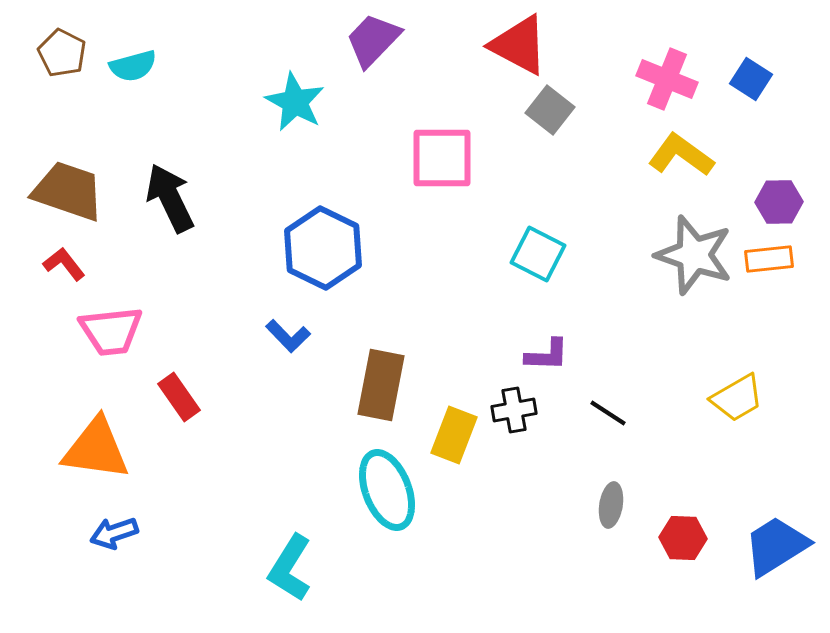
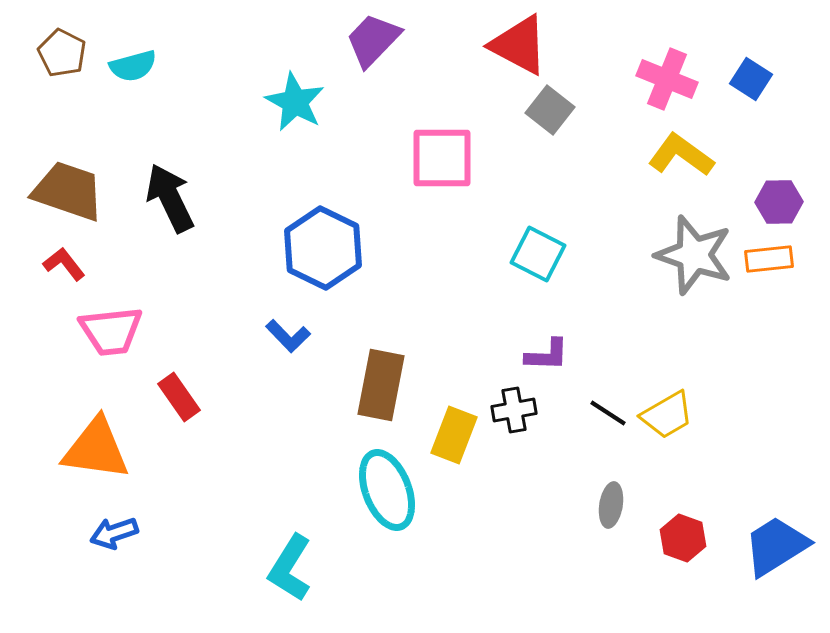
yellow trapezoid: moved 70 px left, 17 px down
red hexagon: rotated 18 degrees clockwise
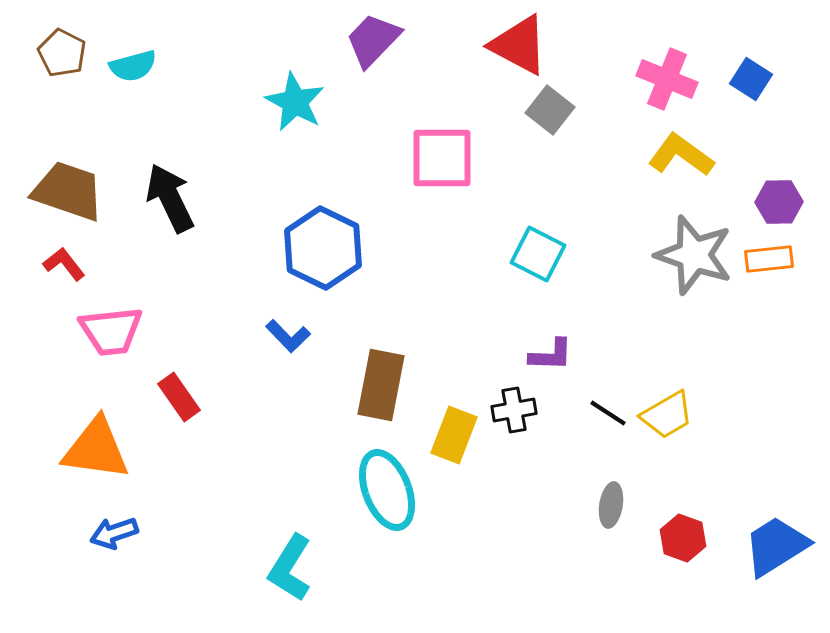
purple L-shape: moved 4 px right
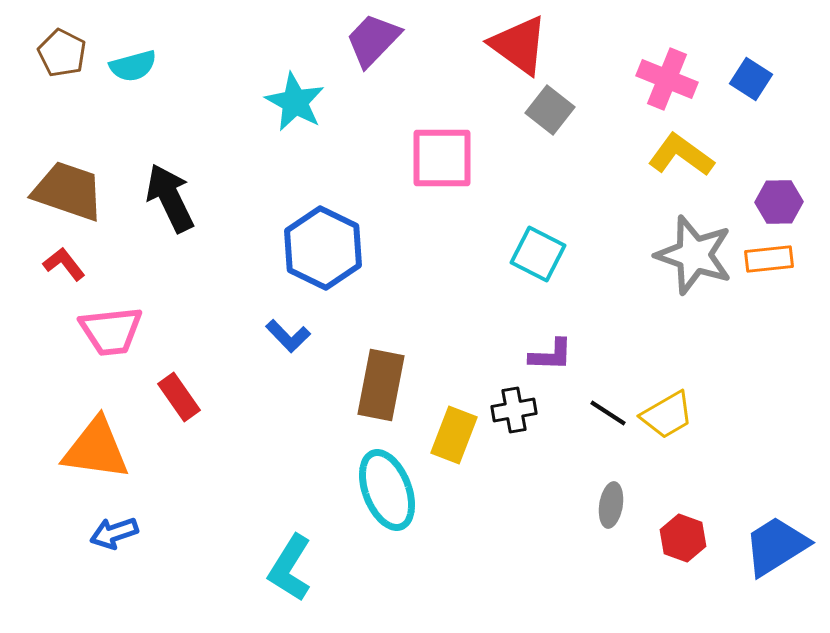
red triangle: rotated 8 degrees clockwise
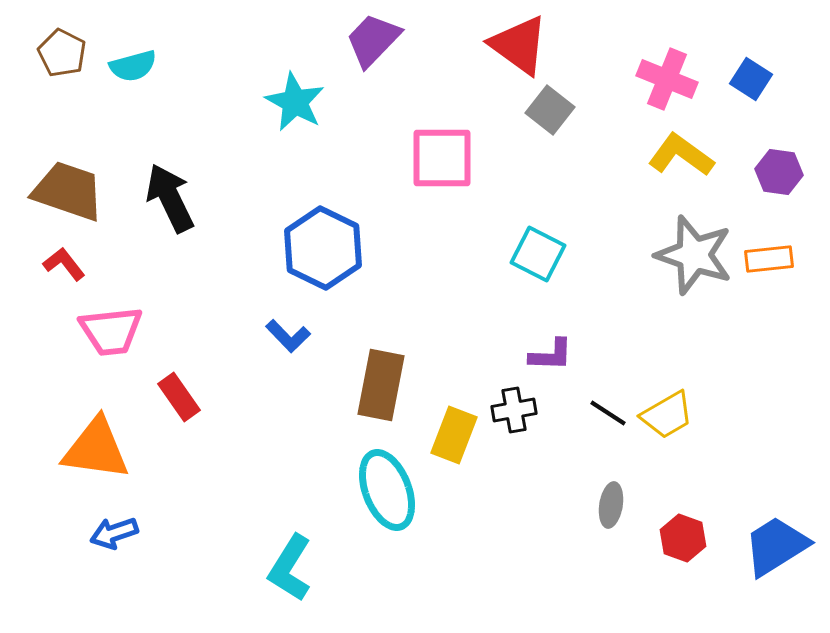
purple hexagon: moved 30 px up; rotated 9 degrees clockwise
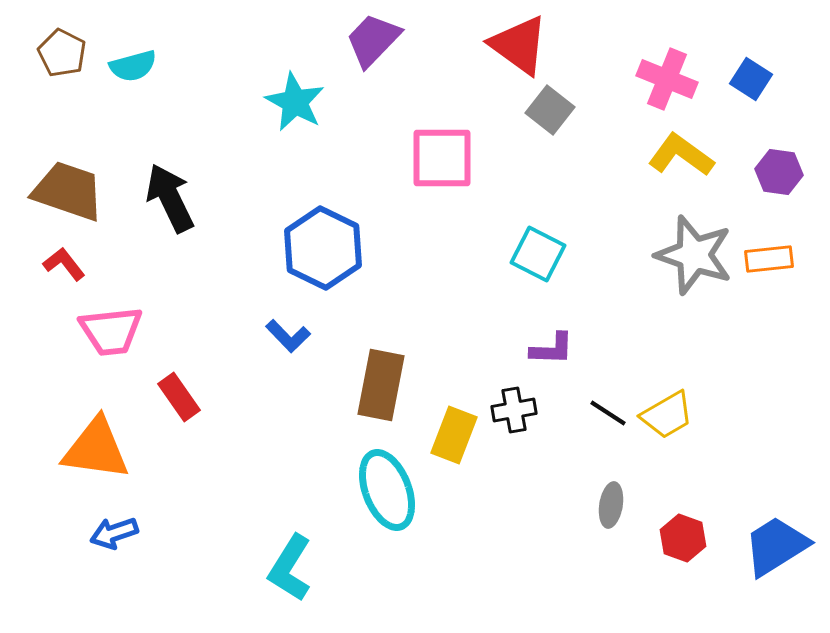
purple L-shape: moved 1 px right, 6 px up
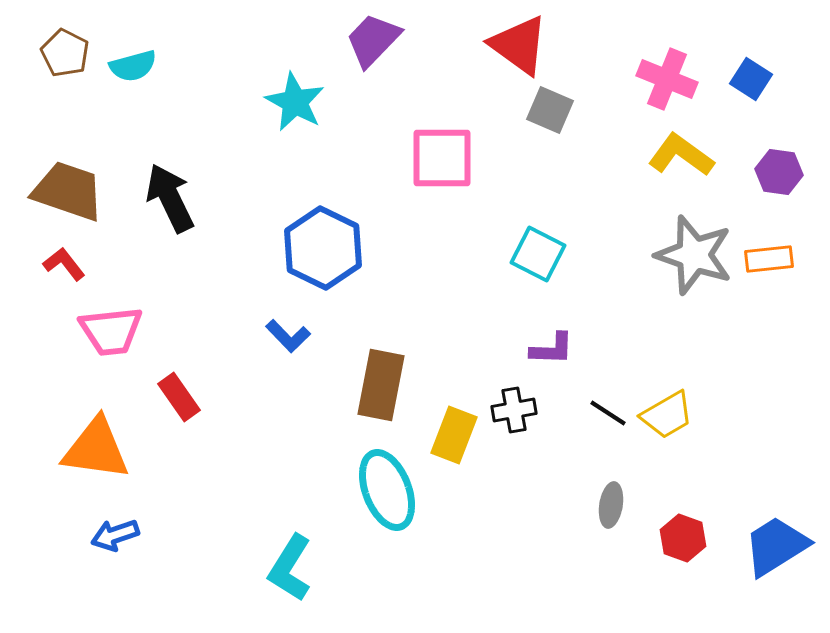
brown pentagon: moved 3 px right
gray square: rotated 15 degrees counterclockwise
blue arrow: moved 1 px right, 2 px down
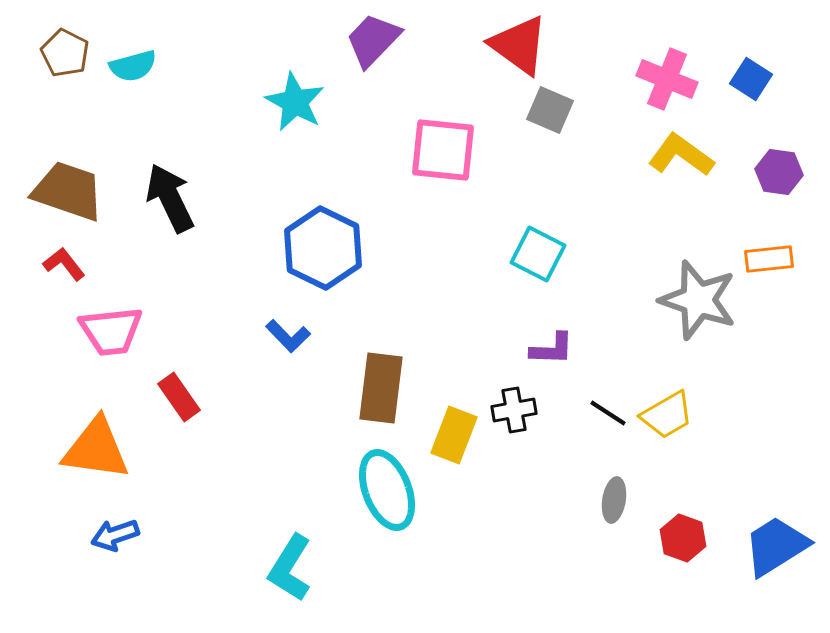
pink square: moved 1 px right, 8 px up; rotated 6 degrees clockwise
gray star: moved 4 px right, 45 px down
brown rectangle: moved 3 px down; rotated 4 degrees counterclockwise
gray ellipse: moved 3 px right, 5 px up
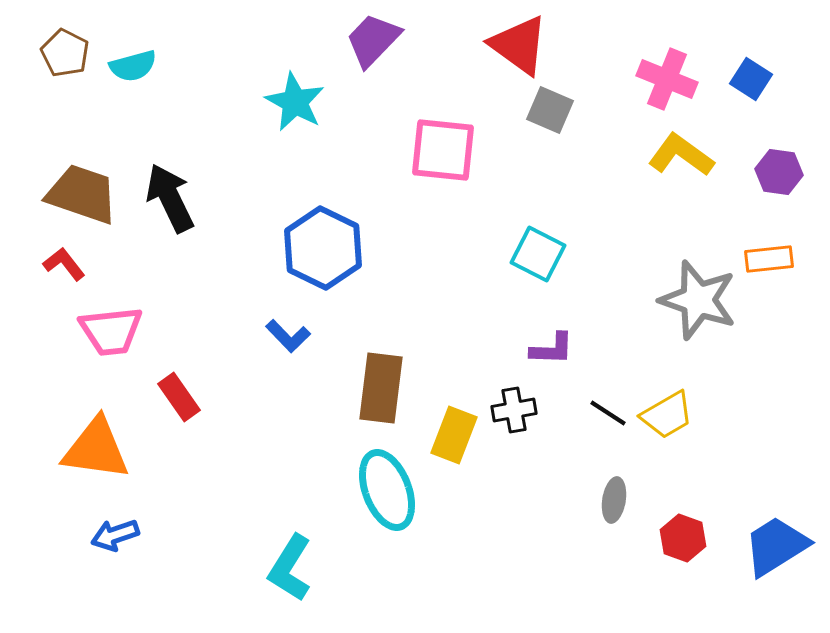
brown trapezoid: moved 14 px right, 3 px down
